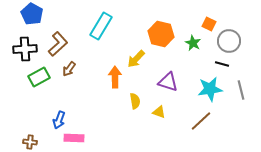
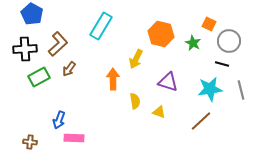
yellow arrow: rotated 18 degrees counterclockwise
orange arrow: moved 2 px left, 2 px down
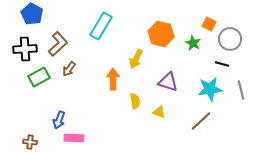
gray circle: moved 1 px right, 2 px up
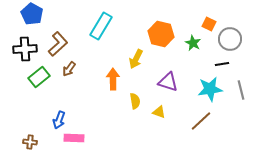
black line: rotated 24 degrees counterclockwise
green rectangle: rotated 10 degrees counterclockwise
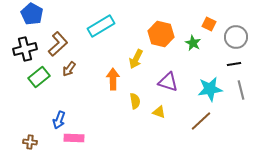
cyan rectangle: rotated 28 degrees clockwise
gray circle: moved 6 px right, 2 px up
black cross: rotated 10 degrees counterclockwise
black line: moved 12 px right
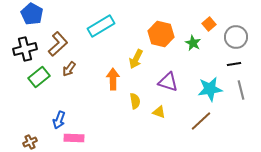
orange square: rotated 24 degrees clockwise
brown cross: rotated 32 degrees counterclockwise
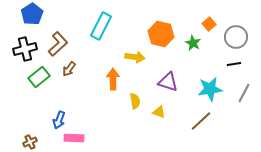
blue pentagon: rotated 10 degrees clockwise
cyan rectangle: rotated 32 degrees counterclockwise
yellow arrow: moved 1 px left, 2 px up; rotated 108 degrees counterclockwise
gray line: moved 3 px right, 3 px down; rotated 42 degrees clockwise
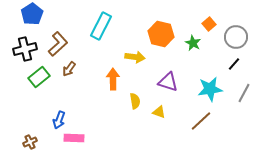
black line: rotated 40 degrees counterclockwise
